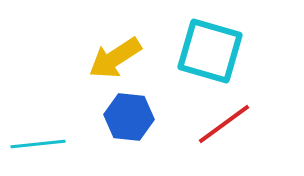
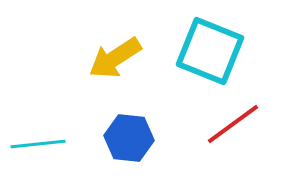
cyan square: rotated 6 degrees clockwise
blue hexagon: moved 21 px down
red line: moved 9 px right
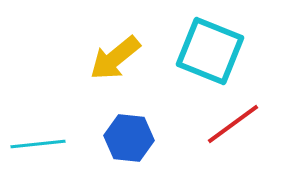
yellow arrow: rotated 6 degrees counterclockwise
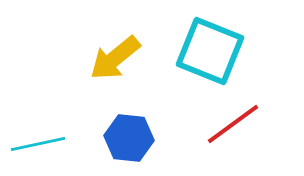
cyan line: rotated 6 degrees counterclockwise
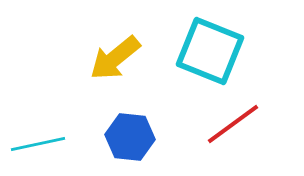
blue hexagon: moved 1 px right, 1 px up
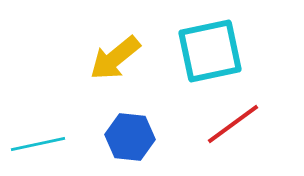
cyan square: rotated 34 degrees counterclockwise
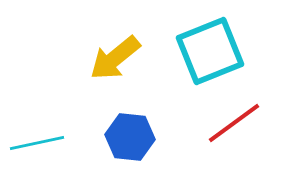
cyan square: rotated 10 degrees counterclockwise
red line: moved 1 px right, 1 px up
cyan line: moved 1 px left, 1 px up
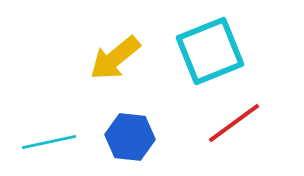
cyan line: moved 12 px right, 1 px up
